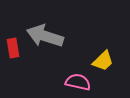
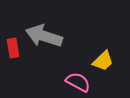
gray arrow: moved 1 px left
pink semicircle: rotated 15 degrees clockwise
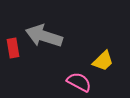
pink semicircle: moved 1 px right
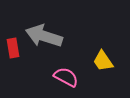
yellow trapezoid: rotated 100 degrees clockwise
pink semicircle: moved 13 px left, 5 px up
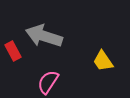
red rectangle: moved 3 px down; rotated 18 degrees counterclockwise
pink semicircle: moved 18 px left, 5 px down; rotated 85 degrees counterclockwise
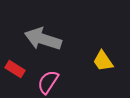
gray arrow: moved 1 px left, 3 px down
red rectangle: moved 2 px right, 18 px down; rotated 30 degrees counterclockwise
